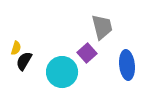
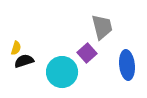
black semicircle: rotated 42 degrees clockwise
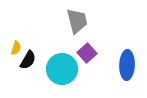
gray trapezoid: moved 25 px left, 6 px up
black semicircle: moved 4 px right, 1 px up; rotated 138 degrees clockwise
blue ellipse: rotated 8 degrees clockwise
cyan circle: moved 3 px up
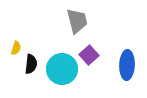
purple square: moved 2 px right, 2 px down
black semicircle: moved 3 px right, 4 px down; rotated 24 degrees counterclockwise
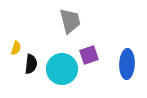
gray trapezoid: moved 7 px left
purple square: rotated 24 degrees clockwise
blue ellipse: moved 1 px up
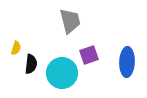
blue ellipse: moved 2 px up
cyan circle: moved 4 px down
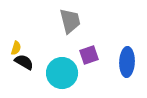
black semicircle: moved 7 px left, 2 px up; rotated 66 degrees counterclockwise
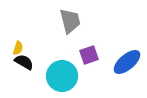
yellow semicircle: moved 2 px right
blue ellipse: rotated 48 degrees clockwise
cyan circle: moved 3 px down
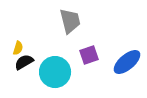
black semicircle: rotated 60 degrees counterclockwise
cyan circle: moved 7 px left, 4 px up
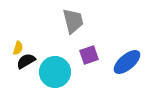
gray trapezoid: moved 3 px right
black semicircle: moved 2 px right, 1 px up
